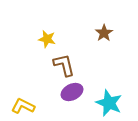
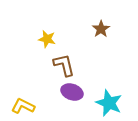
brown star: moved 3 px left, 4 px up
purple ellipse: rotated 45 degrees clockwise
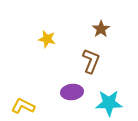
brown L-shape: moved 27 px right, 4 px up; rotated 35 degrees clockwise
purple ellipse: rotated 25 degrees counterclockwise
cyan star: rotated 24 degrees counterclockwise
